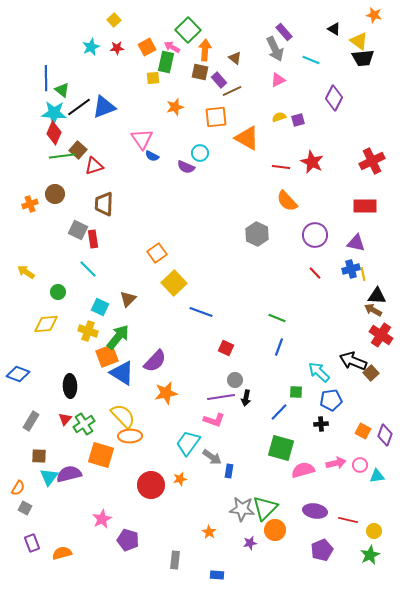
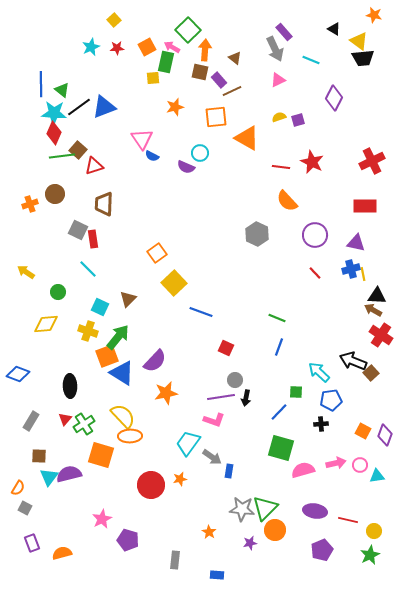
blue line at (46, 78): moved 5 px left, 6 px down
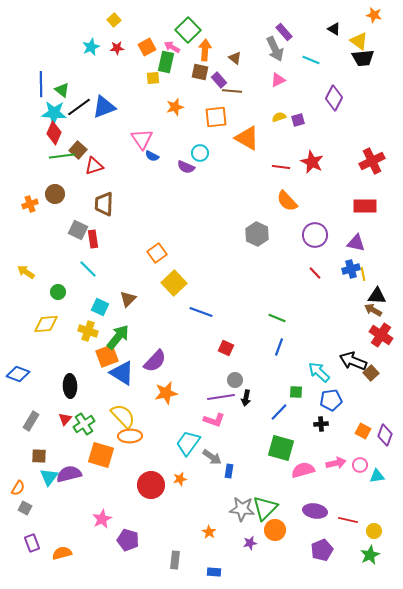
brown line at (232, 91): rotated 30 degrees clockwise
blue rectangle at (217, 575): moved 3 px left, 3 px up
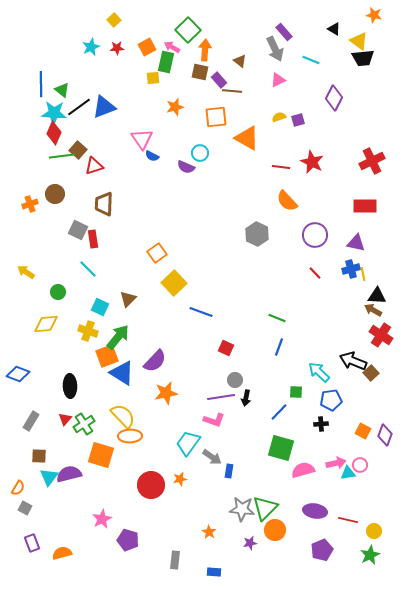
brown triangle at (235, 58): moved 5 px right, 3 px down
cyan triangle at (377, 476): moved 29 px left, 3 px up
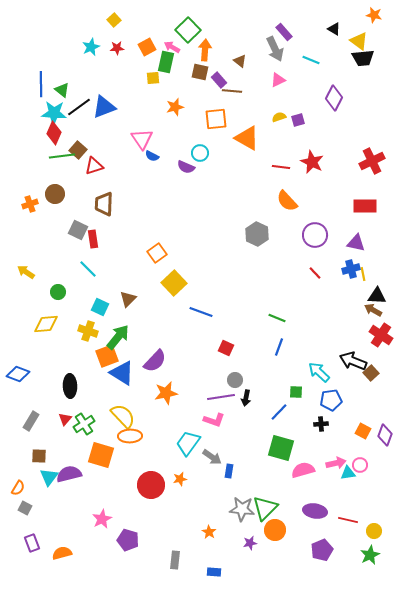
orange square at (216, 117): moved 2 px down
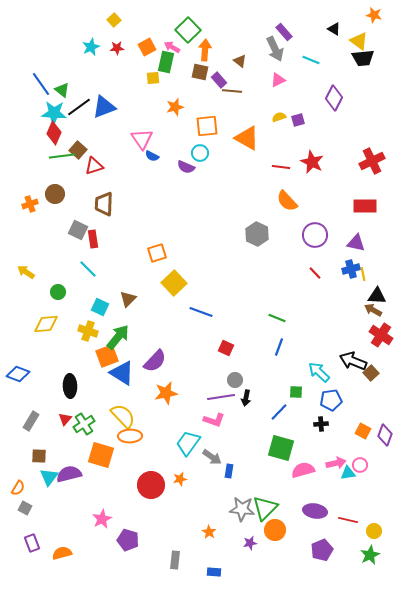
blue line at (41, 84): rotated 35 degrees counterclockwise
orange square at (216, 119): moved 9 px left, 7 px down
orange square at (157, 253): rotated 18 degrees clockwise
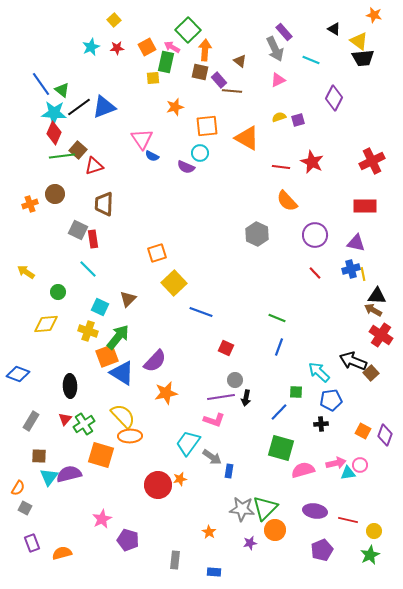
red circle at (151, 485): moved 7 px right
